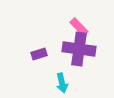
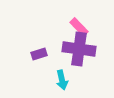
cyan arrow: moved 3 px up
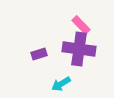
pink rectangle: moved 2 px right, 2 px up
cyan arrow: moved 1 px left, 4 px down; rotated 72 degrees clockwise
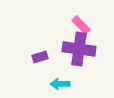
purple rectangle: moved 1 px right, 3 px down
cyan arrow: moved 1 px left; rotated 30 degrees clockwise
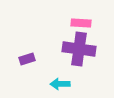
pink rectangle: moved 2 px up; rotated 42 degrees counterclockwise
purple rectangle: moved 13 px left, 2 px down
